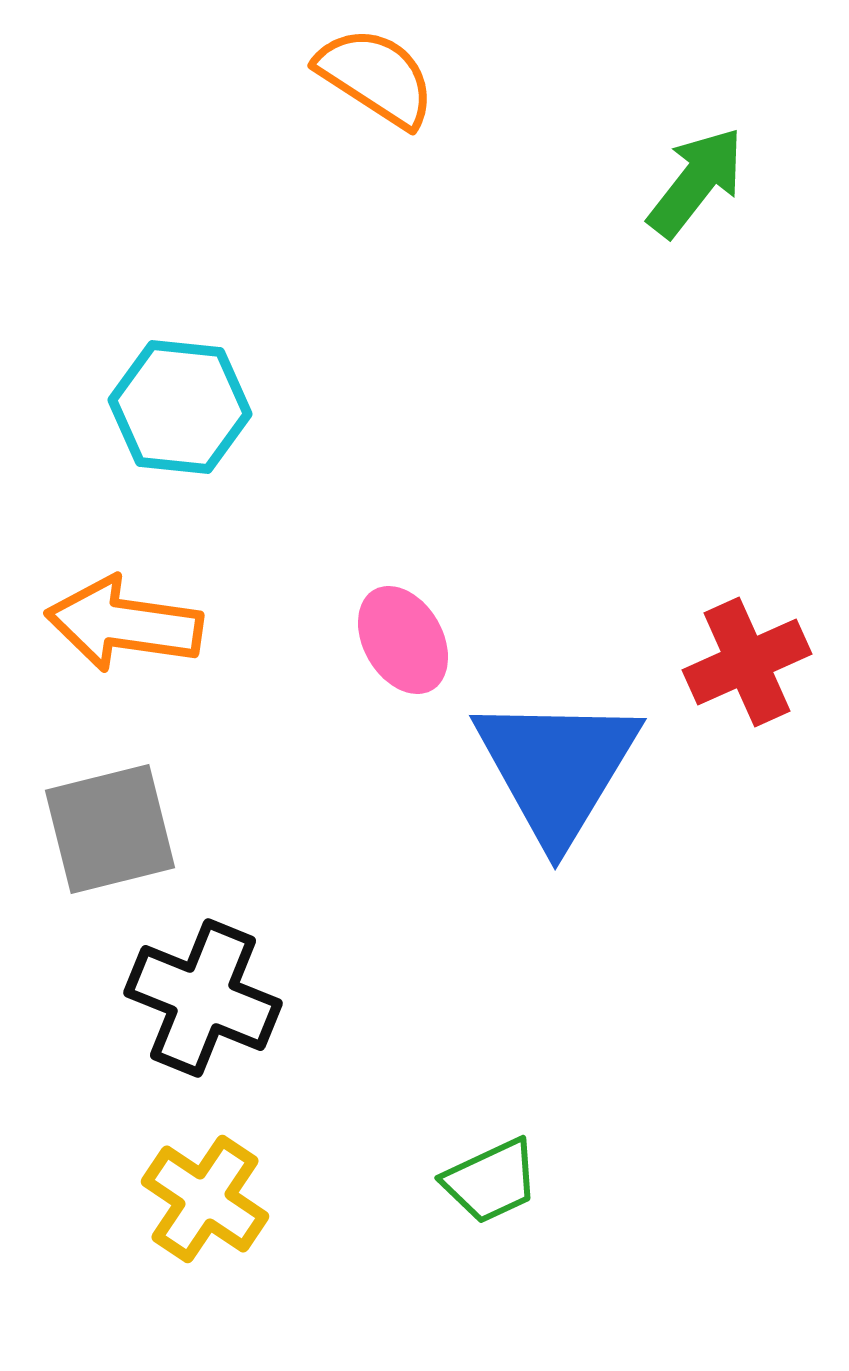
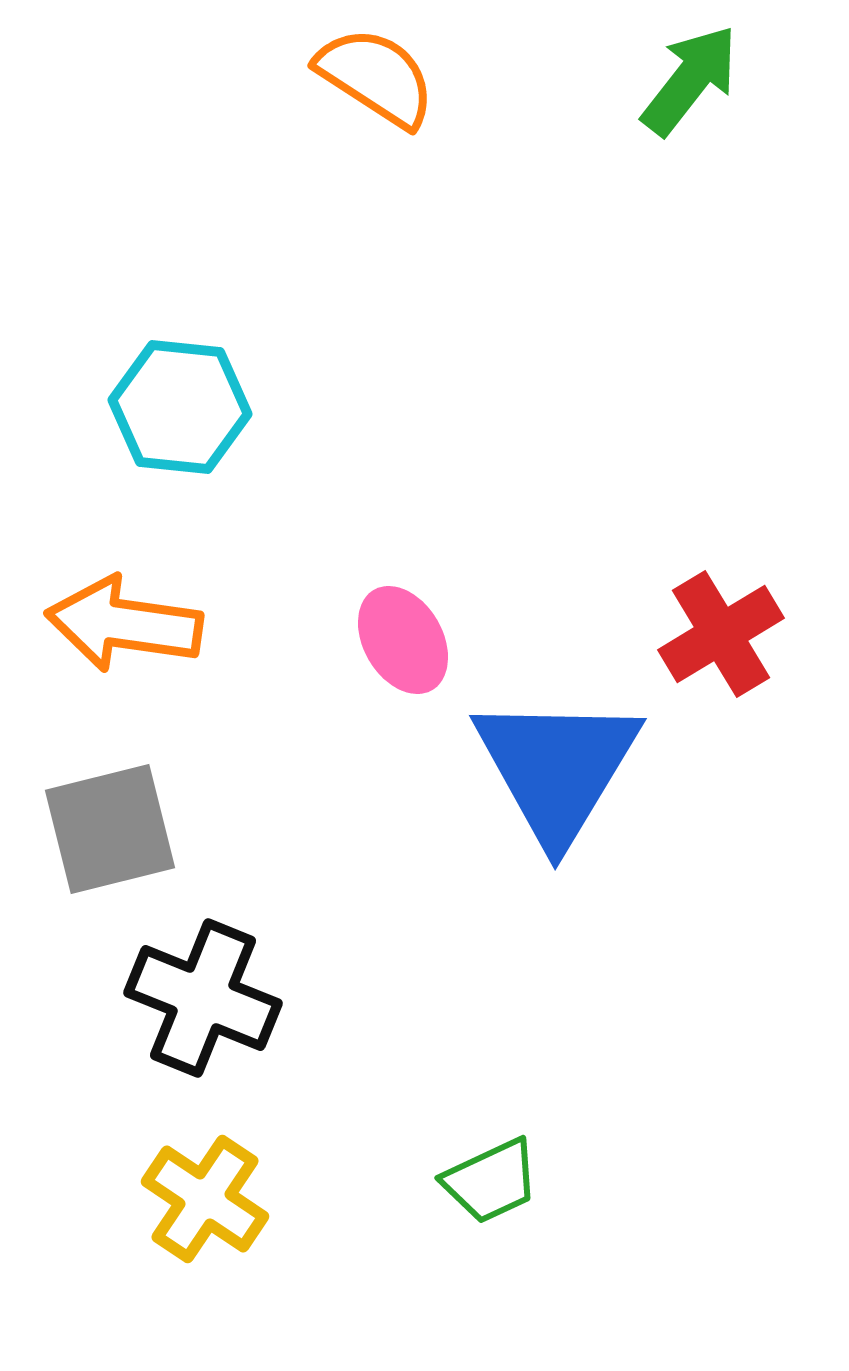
green arrow: moved 6 px left, 102 px up
red cross: moved 26 px left, 28 px up; rotated 7 degrees counterclockwise
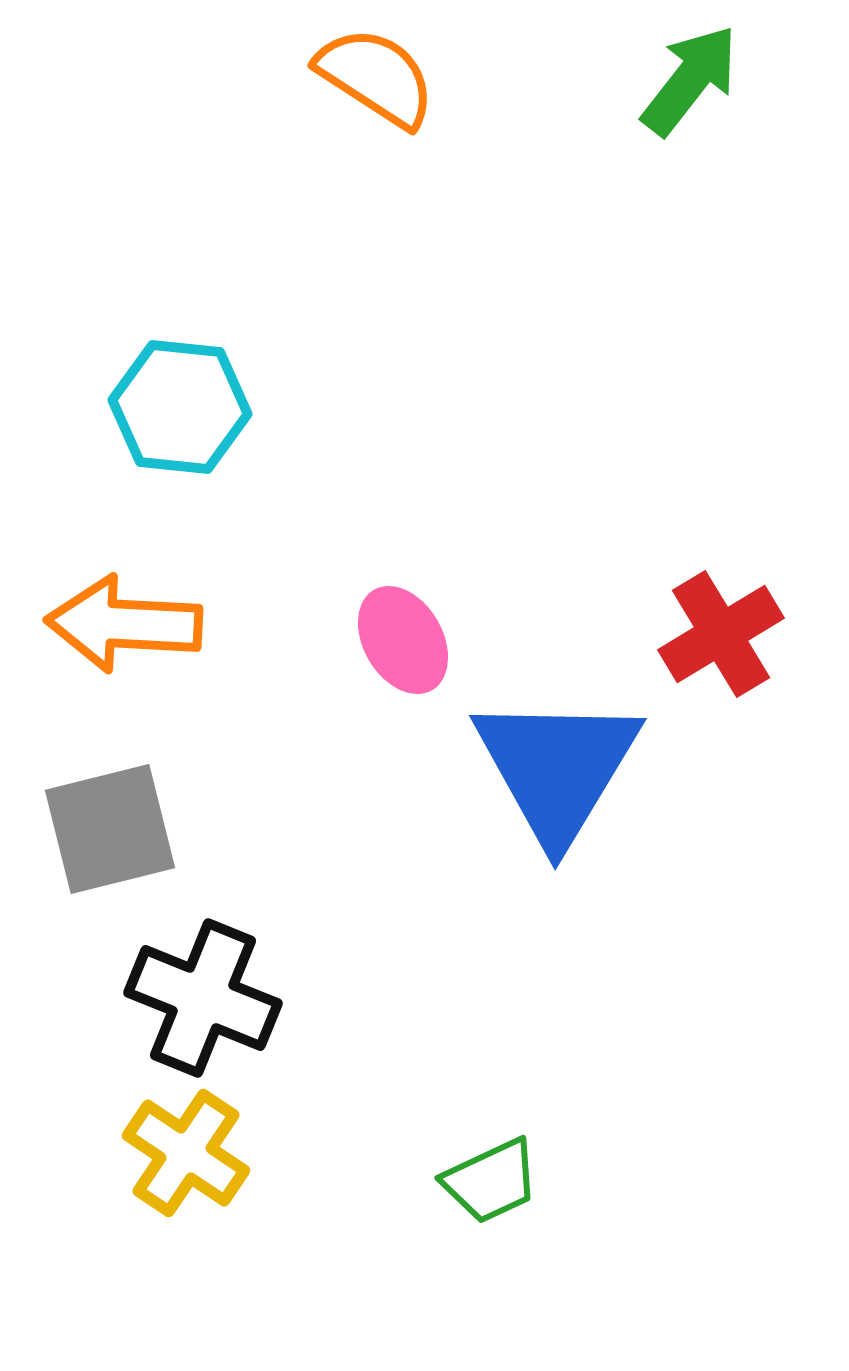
orange arrow: rotated 5 degrees counterclockwise
yellow cross: moved 19 px left, 46 px up
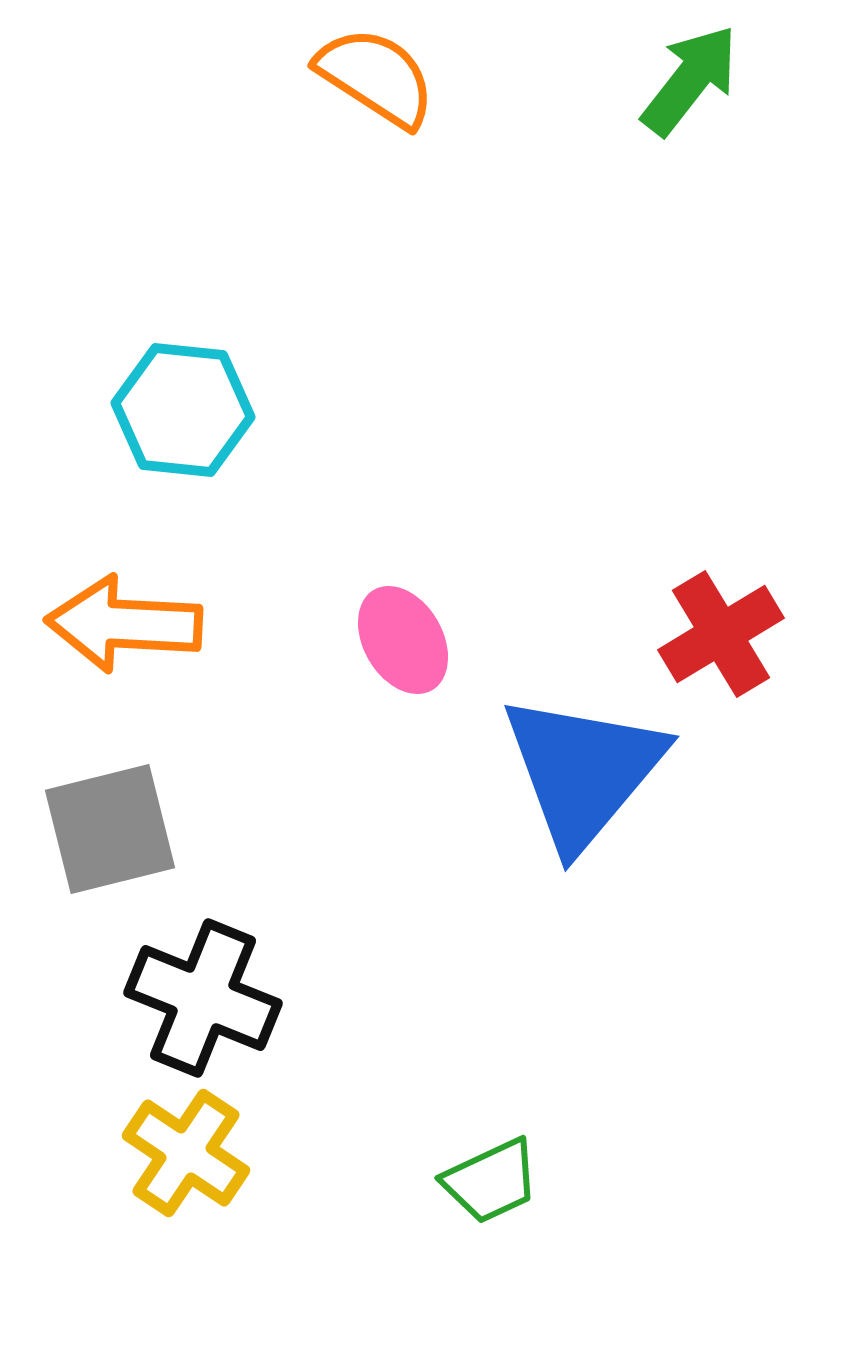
cyan hexagon: moved 3 px right, 3 px down
blue triangle: moved 26 px right, 3 px down; rotated 9 degrees clockwise
